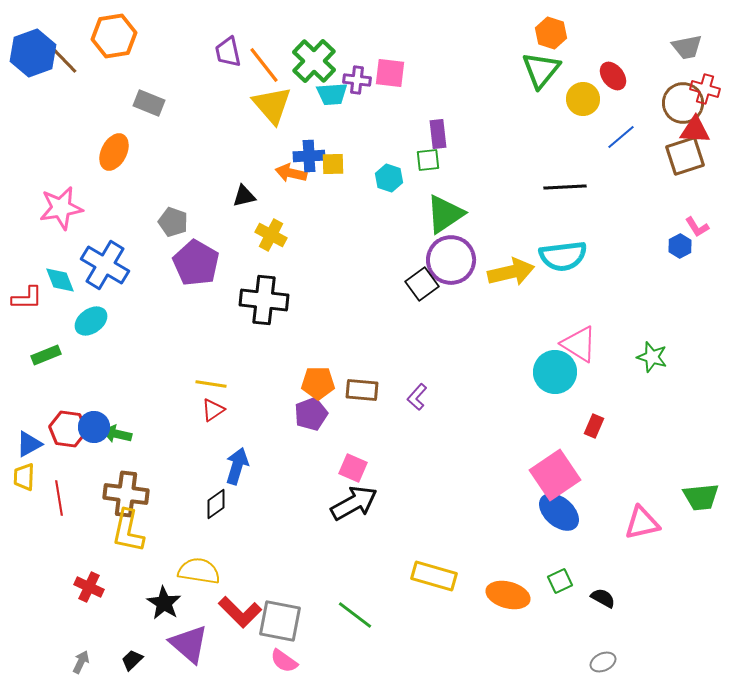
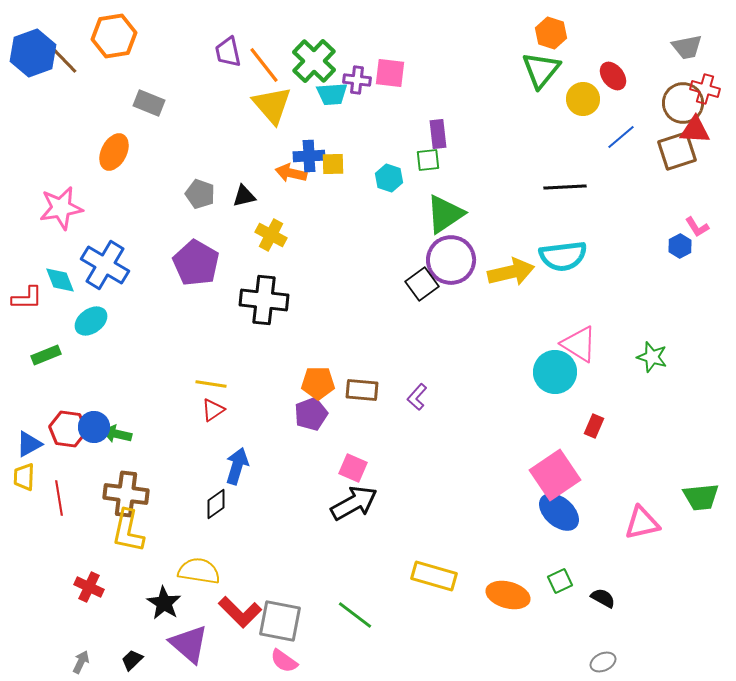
brown square at (685, 156): moved 8 px left, 5 px up
gray pentagon at (173, 222): moved 27 px right, 28 px up
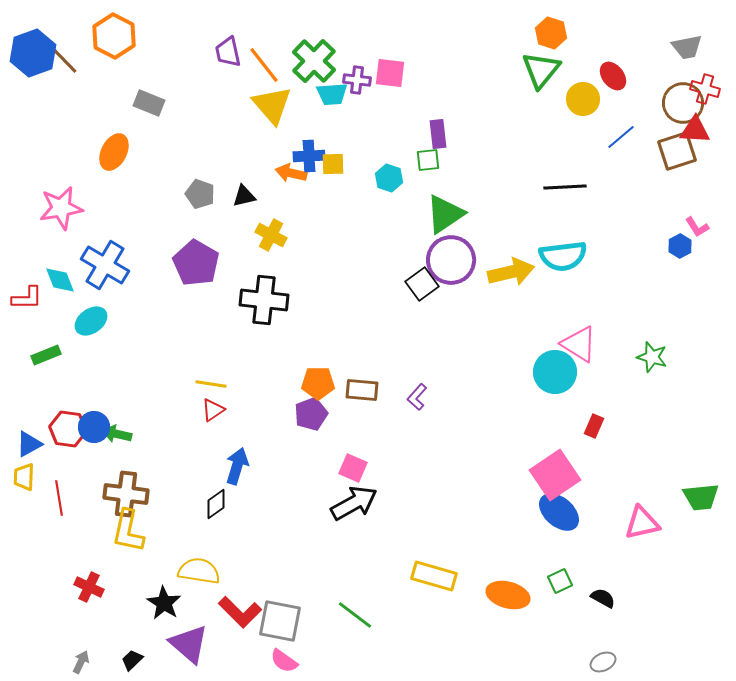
orange hexagon at (114, 36): rotated 24 degrees counterclockwise
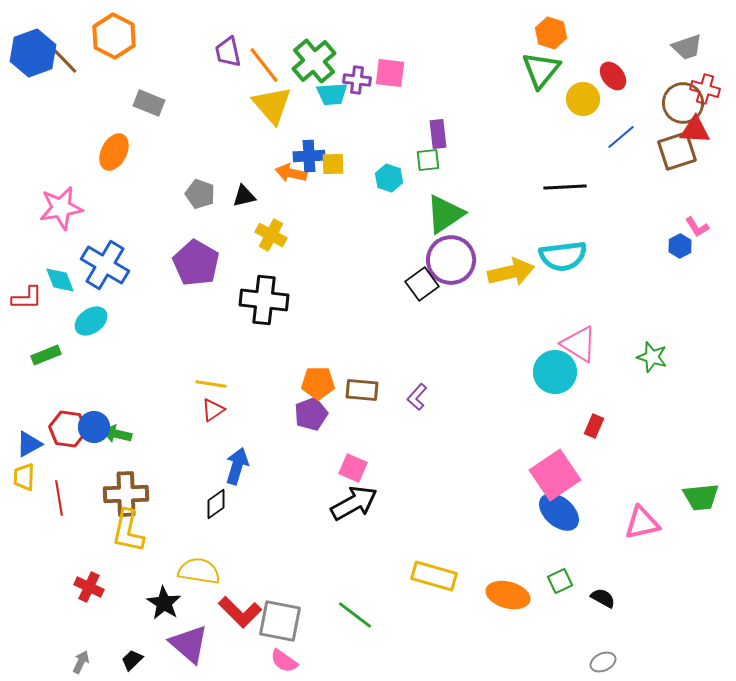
gray trapezoid at (687, 47): rotated 8 degrees counterclockwise
green cross at (314, 61): rotated 6 degrees clockwise
brown cross at (126, 494): rotated 9 degrees counterclockwise
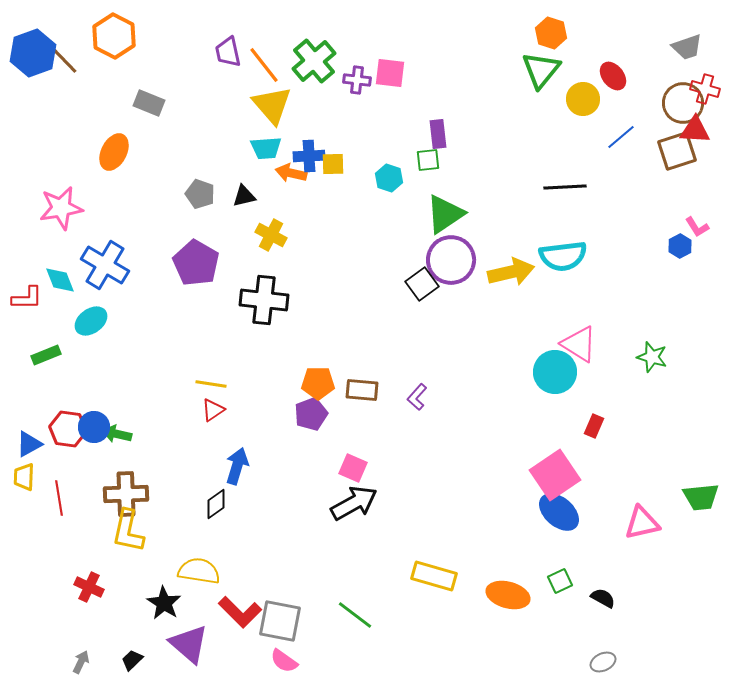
cyan trapezoid at (332, 94): moved 66 px left, 54 px down
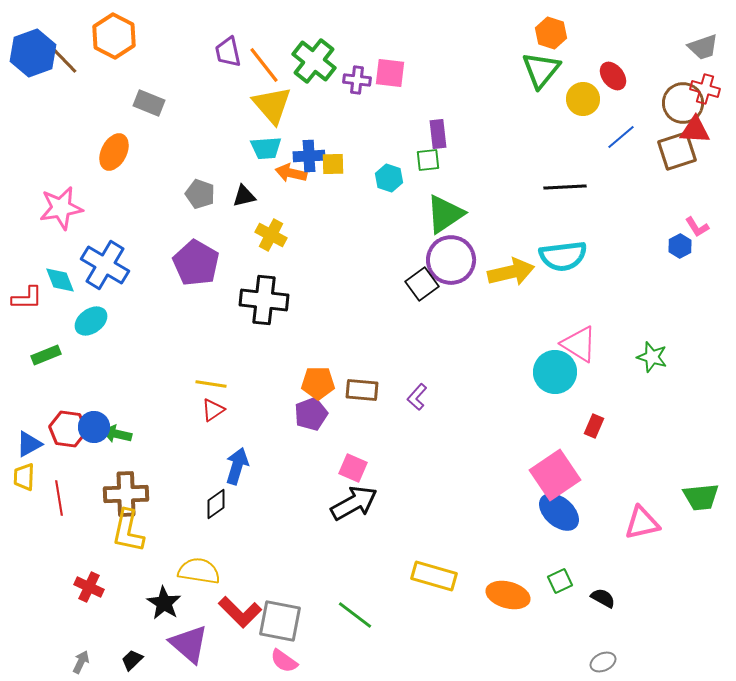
gray trapezoid at (687, 47): moved 16 px right
green cross at (314, 61): rotated 12 degrees counterclockwise
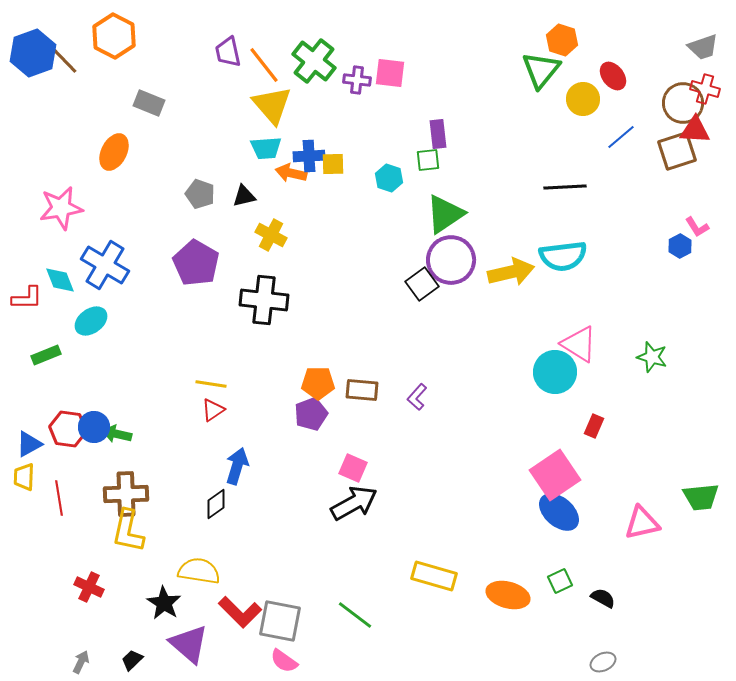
orange hexagon at (551, 33): moved 11 px right, 7 px down
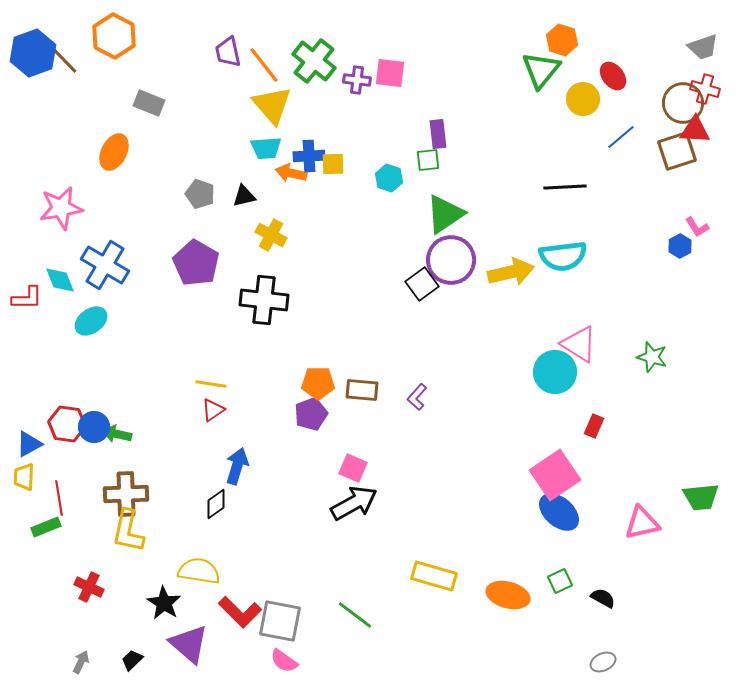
green rectangle at (46, 355): moved 172 px down
red hexagon at (68, 429): moved 1 px left, 5 px up
